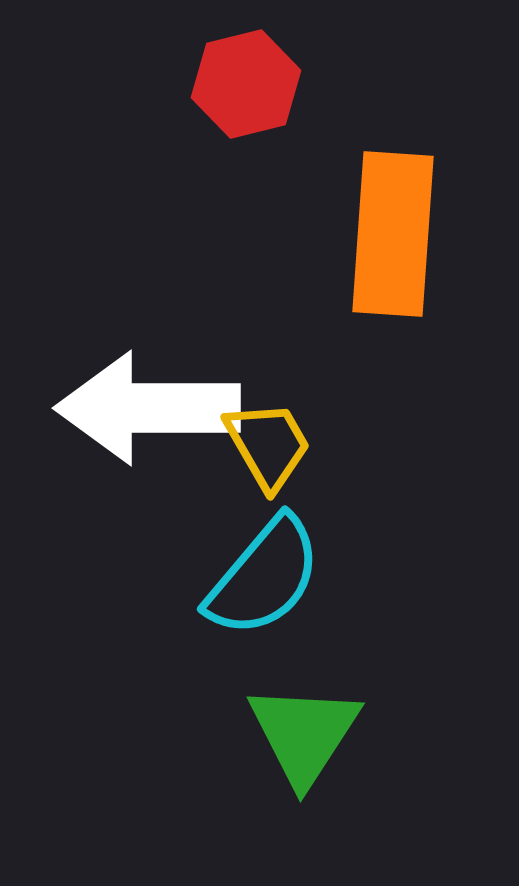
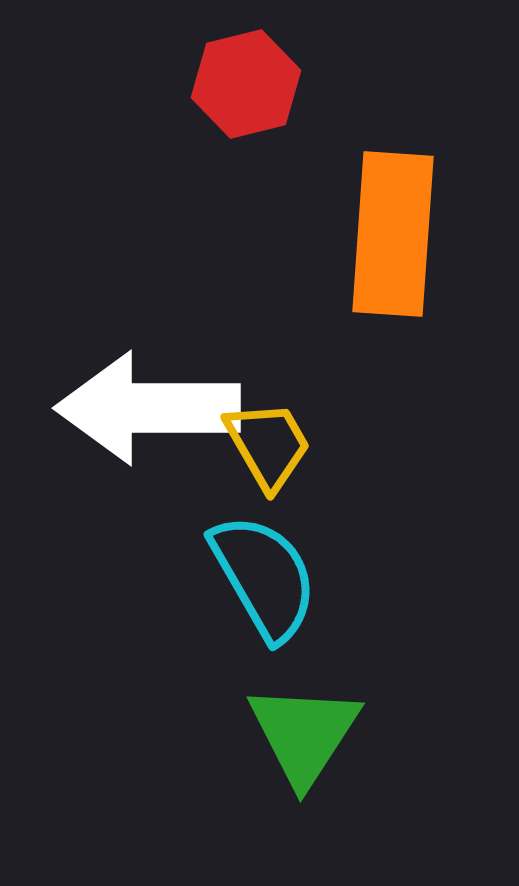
cyan semicircle: rotated 70 degrees counterclockwise
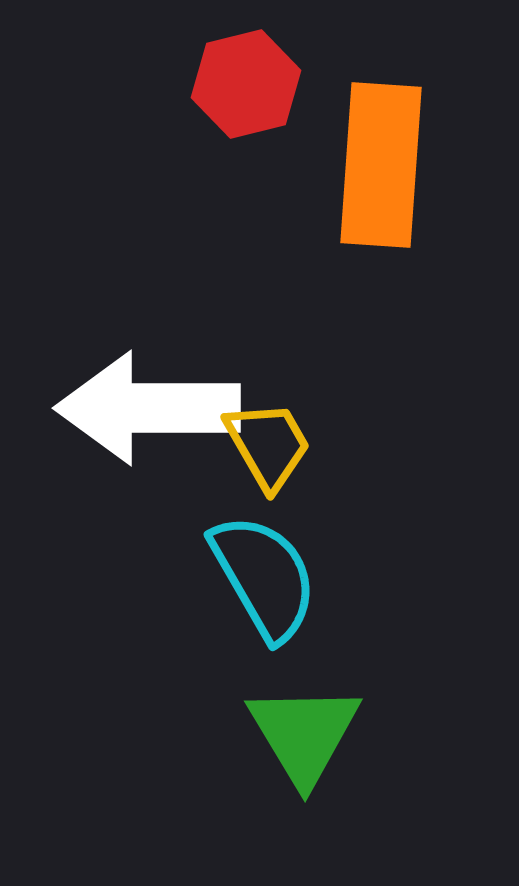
orange rectangle: moved 12 px left, 69 px up
green triangle: rotated 4 degrees counterclockwise
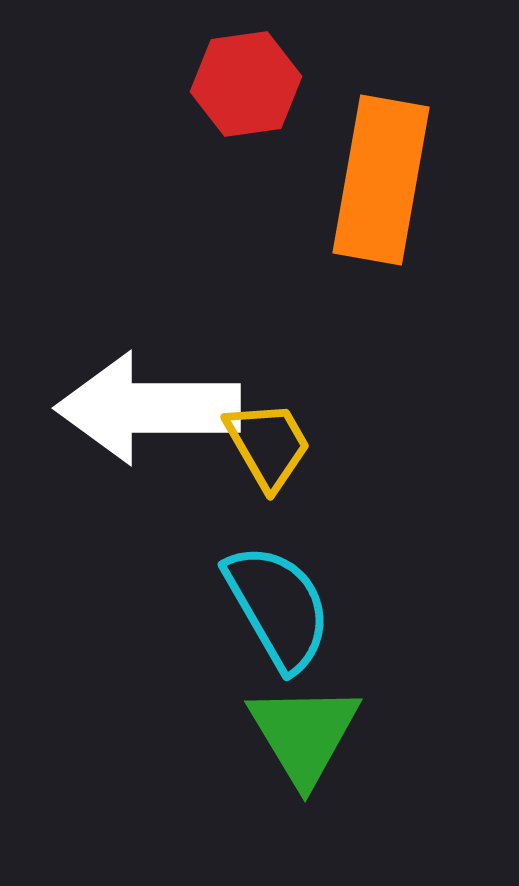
red hexagon: rotated 6 degrees clockwise
orange rectangle: moved 15 px down; rotated 6 degrees clockwise
cyan semicircle: moved 14 px right, 30 px down
